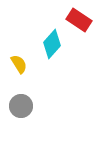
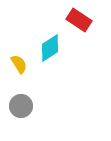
cyan diamond: moved 2 px left, 4 px down; rotated 16 degrees clockwise
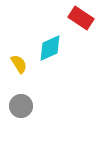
red rectangle: moved 2 px right, 2 px up
cyan diamond: rotated 8 degrees clockwise
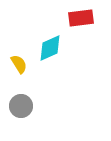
red rectangle: rotated 40 degrees counterclockwise
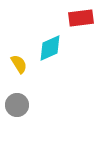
gray circle: moved 4 px left, 1 px up
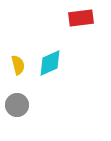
cyan diamond: moved 15 px down
yellow semicircle: moved 1 px left, 1 px down; rotated 18 degrees clockwise
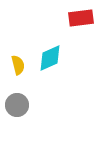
cyan diamond: moved 5 px up
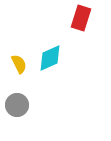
red rectangle: rotated 65 degrees counterclockwise
yellow semicircle: moved 1 px right, 1 px up; rotated 12 degrees counterclockwise
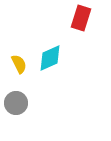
gray circle: moved 1 px left, 2 px up
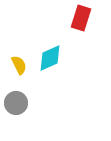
yellow semicircle: moved 1 px down
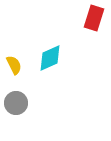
red rectangle: moved 13 px right
yellow semicircle: moved 5 px left
